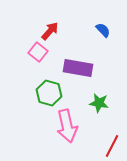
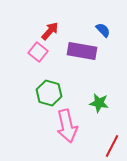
purple rectangle: moved 4 px right, 17 px up
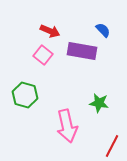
red arrow: rotated 72 degrees clockwise
pink square: moved 5 px right, 3 px down
green hexagon: moved 24 px left, 2 px down
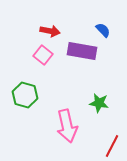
red arrow: rotated 12 degrees counterclockwise
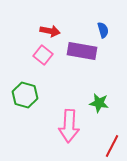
blue semicircle: rotated 28 degrees clockwise
pink arrow: moved 2 px right; rotated 16 degrees clockwise
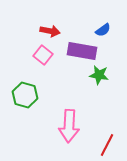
blue semicircle: rotated 70 degrees clockwise
green star: moved 28 px up
red line: moved 5 px left, 1 px up
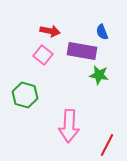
blue semicircle: moved 1 px left, 2 px down; rotated 105 degrees clockwise
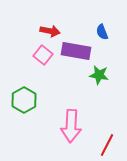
purple rectangle: moved 6 px left
green hexagon: moved 1 px left, 5 px down; rotated 15 degrees clockwise
pink arrow: moved 2 px right
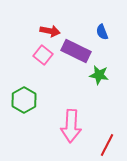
purple rectangle: rotated 16 degrees clockwise
